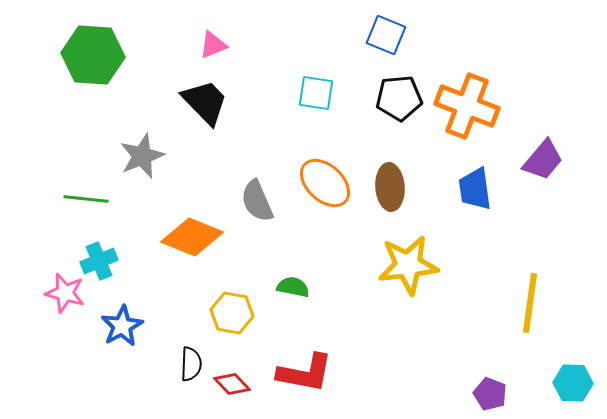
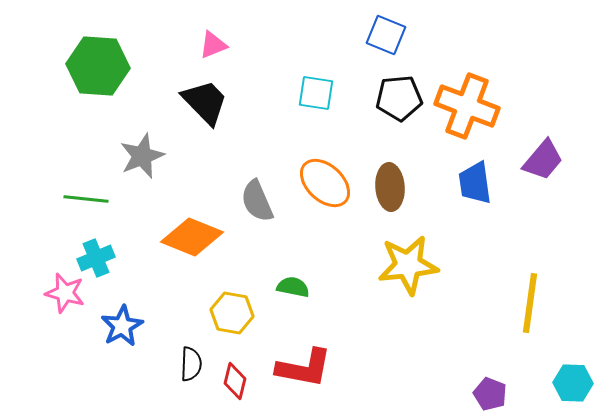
green hexagon: moved 5 px right, 11 px down
blue trapezoid: moved 6 px up
cyan cross: moved 3 px left, 3 px up
red L-shape: moved 1 px left, 5 px up
red diamond: moved 3 px right, 3 px up; rotated 57 degrees clockwise
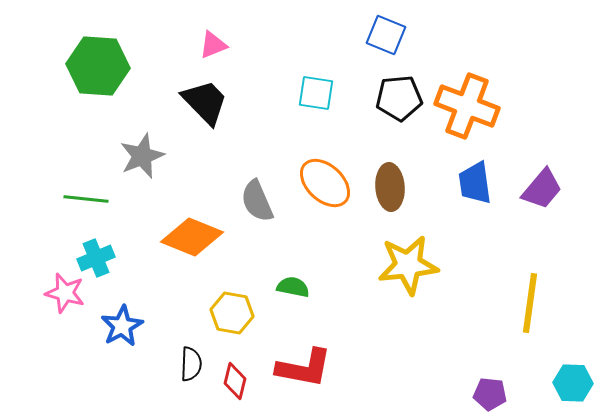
purple trapezoid: moved 1 px left, 29 px down
purple pentagon: rotated 16 degrees counterclockwise
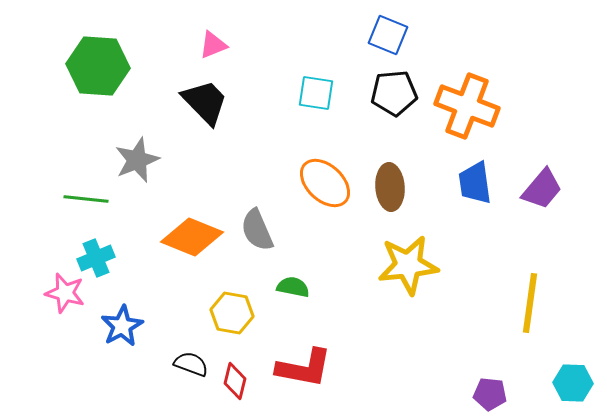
blue square: moved 2 px right
black pentagon: moved 5 px left, 5 px up
gray star: moved 5 px left, 4 px down
gray semicircle: moved 29 px down
black semicircle: rotated 72 degrees counterclockwise
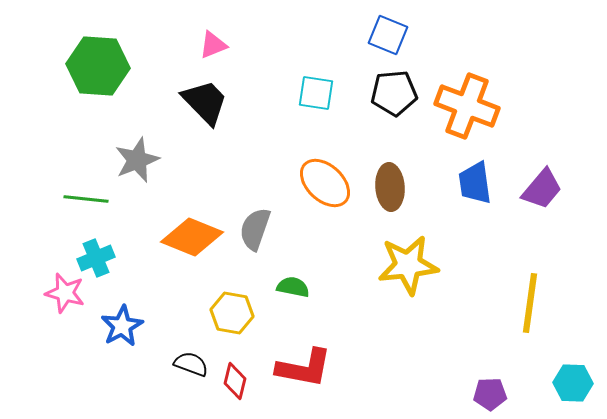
gray semicircle: moved 2 px left, 1 px up; rotated 42 degrees clockwise
purple pentagon: rotated 8 degrees counterclockwise
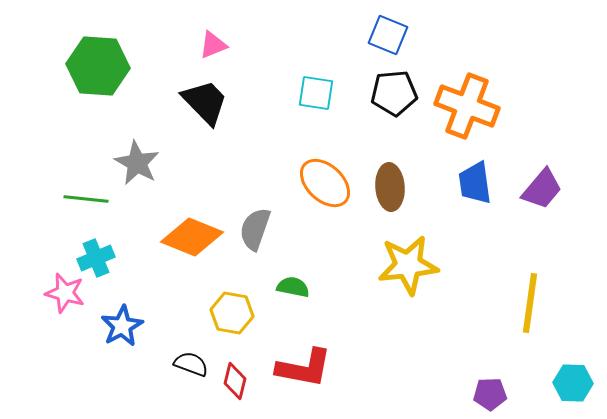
gray star: moved 3 px down; rotated 21 degrees counterclockwise
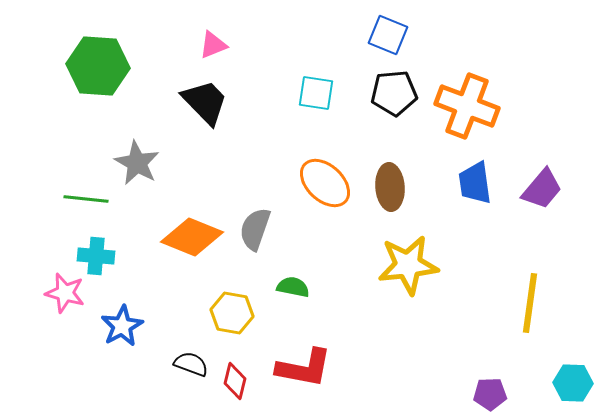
cyan cross: moved 2 px up; rotated 27 degrees clockwise
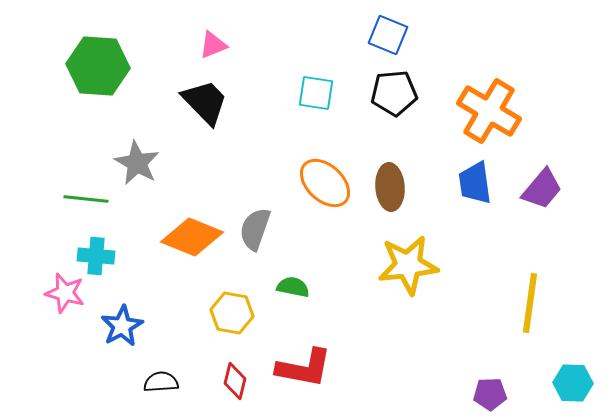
orange cross: moved 22 px right, 5 px down; rotated 10 degrees clockwise
black semicircle: moved 30 px left, 18 px down; rotated 24 degrees counterclockwise
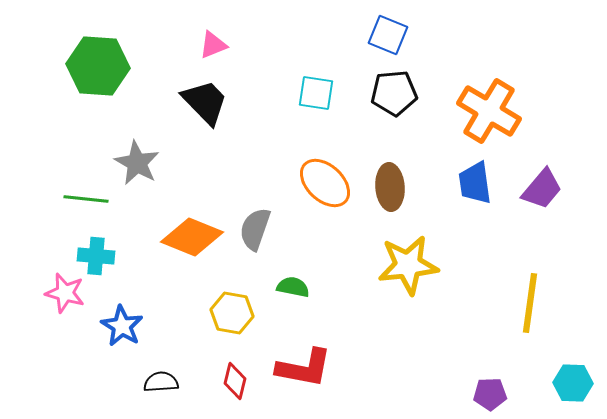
blue star: rotated 12 degrees counterclockwise
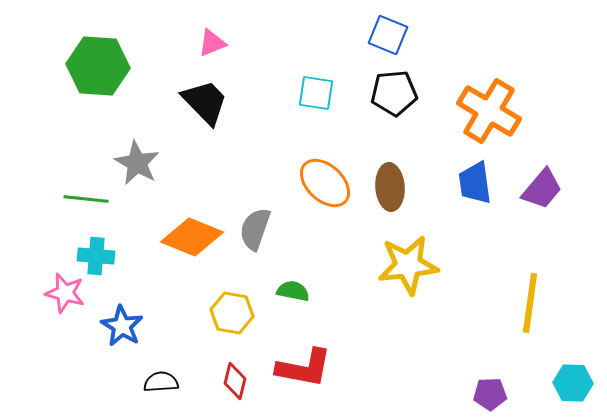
pink triangle: moved 1 px left, 2 px up
green semicircle: moved 4 px down
